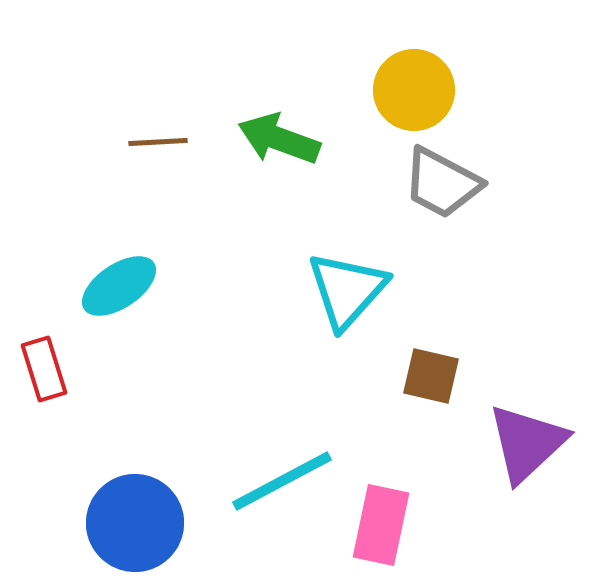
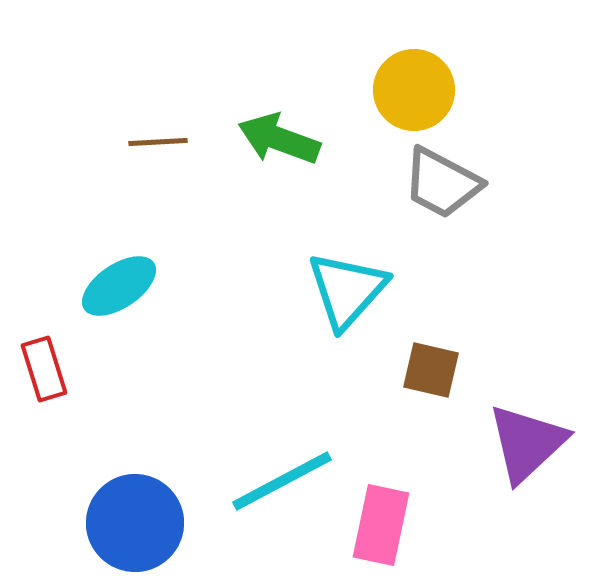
brown square: moved 6 px up
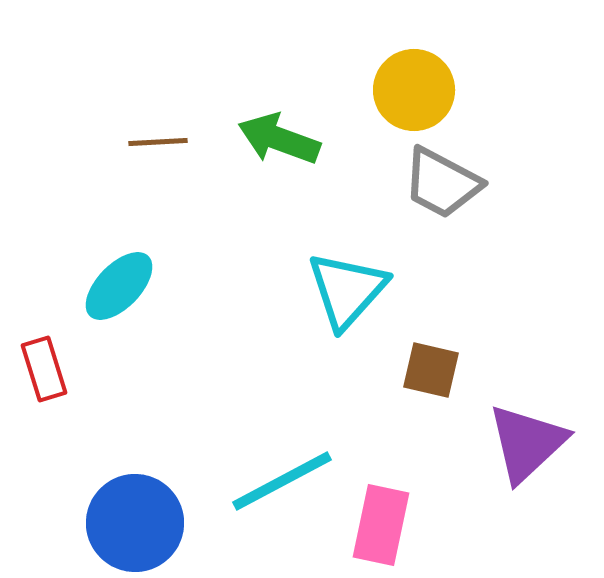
cyan ellipse: rotated 12 degrees counterclockwise
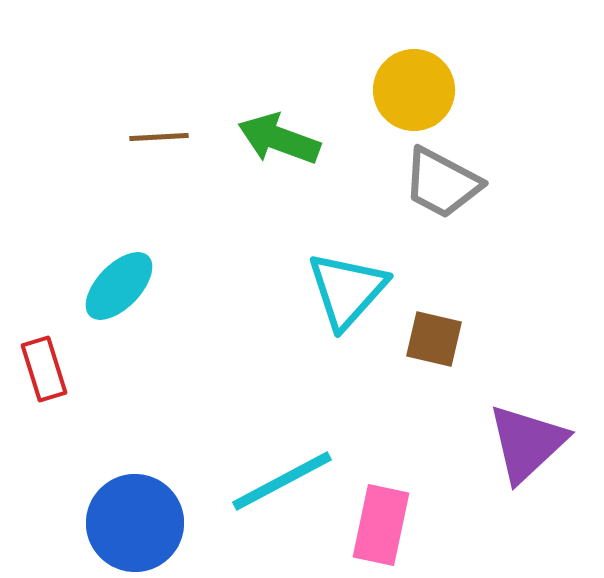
brown line: moved 1 px right, 5 px up
brown square: moved 3 px right, 31 px up
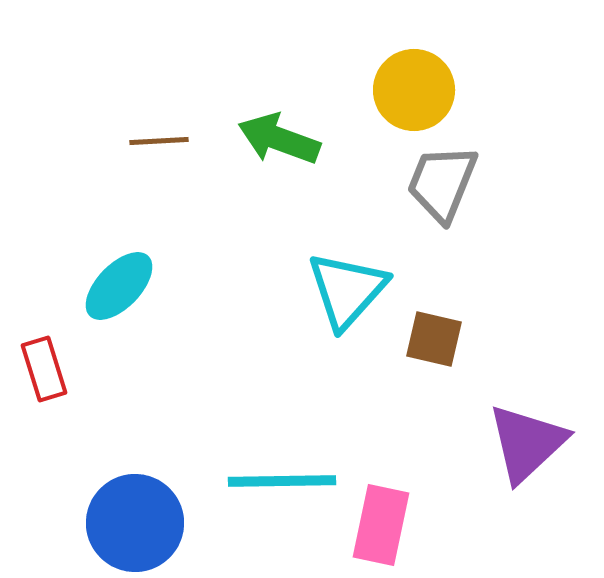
brown line: moved 4 px down
gray trapezoid: rotated 84 degrees clockwise
cyan line: rotated 27 degrees clockwise
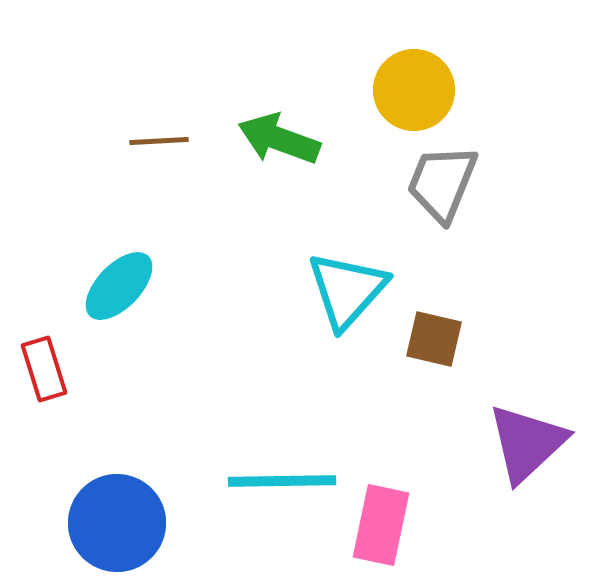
blue circle: moved 18 px left
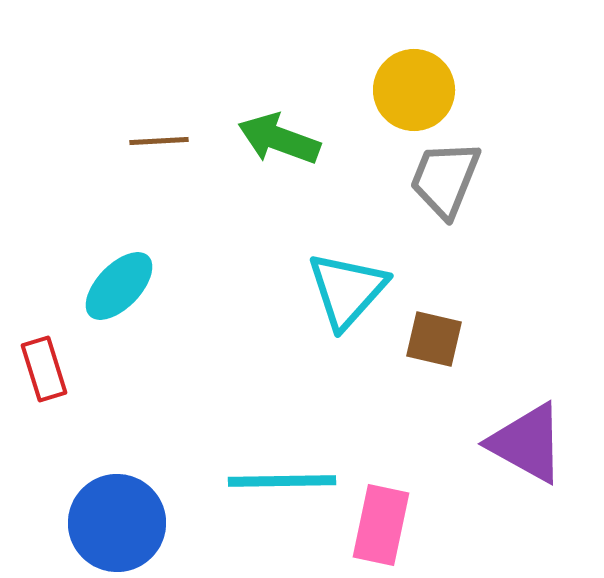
gray trapezoid: moved 3 px right, 4 px up
purple triangle: rotated 48 degrees counterclockwise
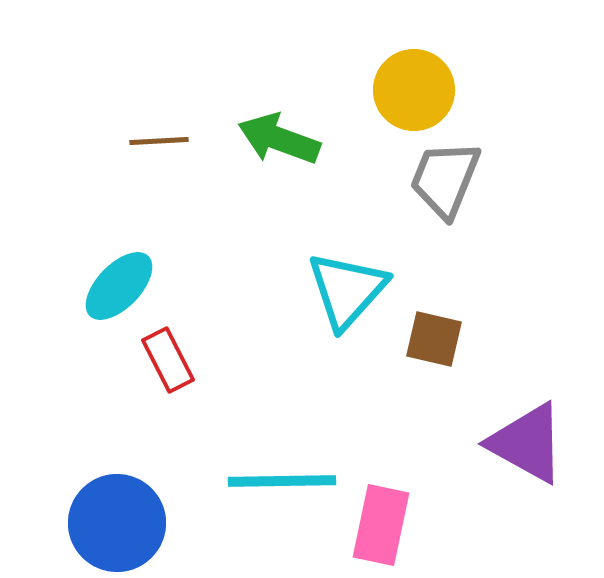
red rectangle: moved 124 px right, 9 px up; rotated 10 degrees counterclockwise
